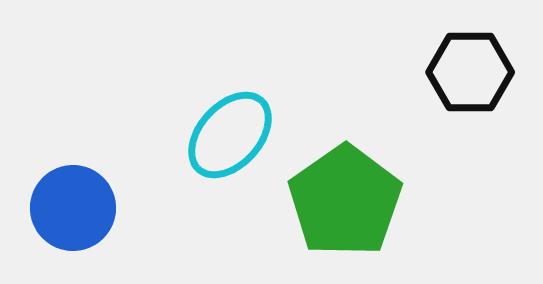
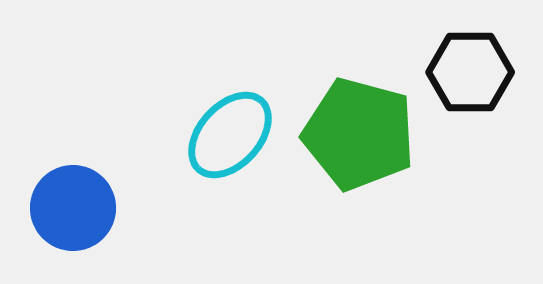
green pentagon: moved 14 px right, 67 px up; rotated 22 degrees counterclockwise
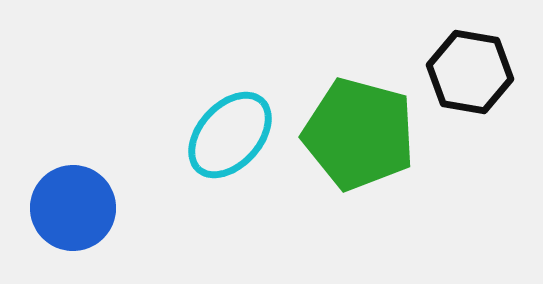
black hexagon: rotated 10 degrees clockwise
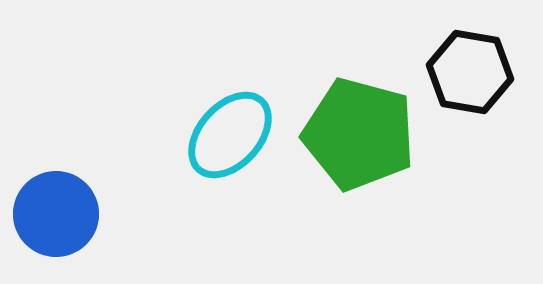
blue circle: moved 17 px left, 6 px down
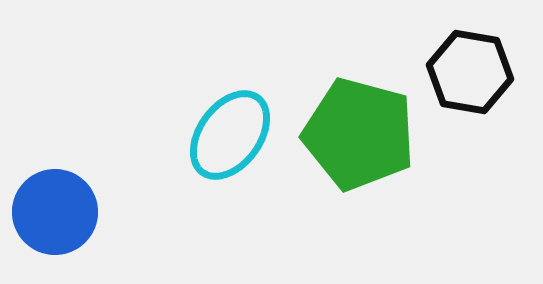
cyan ellipse: rotated 6 degrees counterclockwise
blue circle: moved 1 px left, 2 px up
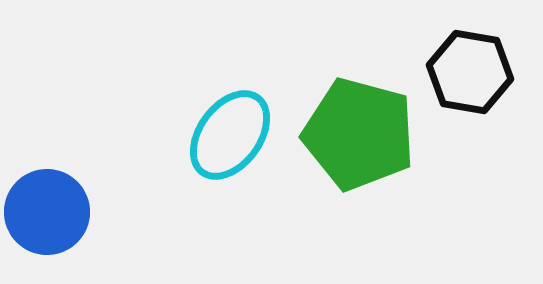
blue circle: moved 8 px left
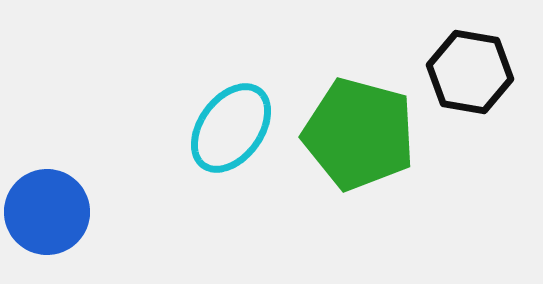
cyan ellipse: moved 1 px right, 7 px up
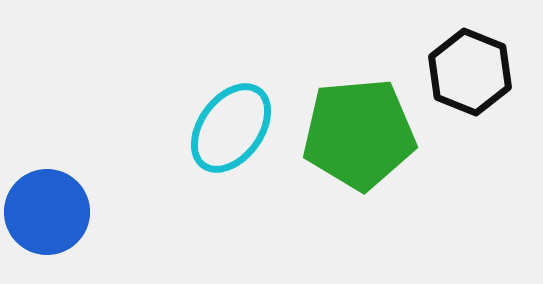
black hexagon: rotated 12 degrees clockwise
green pentagon: rotated 20 degrees counterclockwise
